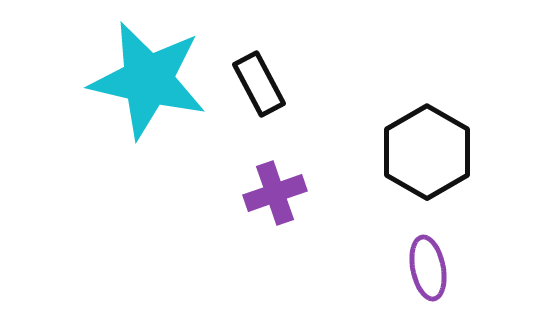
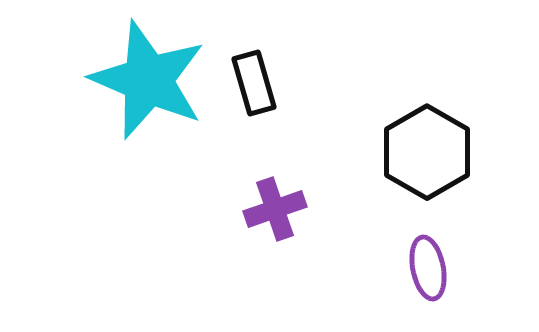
cyan star: rotated 10 degrees clockwise
black rectangle: moved 5 px left, 1 px up; rotated 12 degrees clockwise
purple cross: moved 16 px down
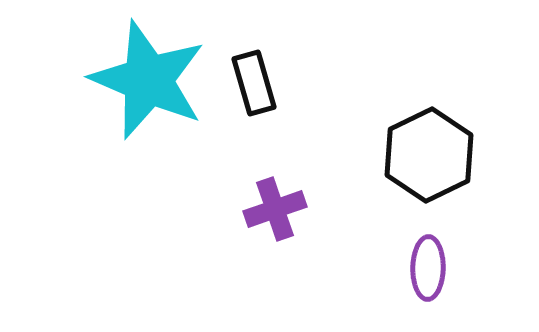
black hexagon: moved 2 px right, 3 px down; rotated 4 degrees clockwise
purple ellipse: rotated 12 degrees clockwise
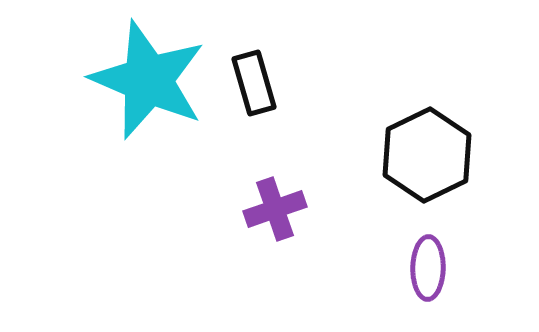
black hexagon: moved 2 px left
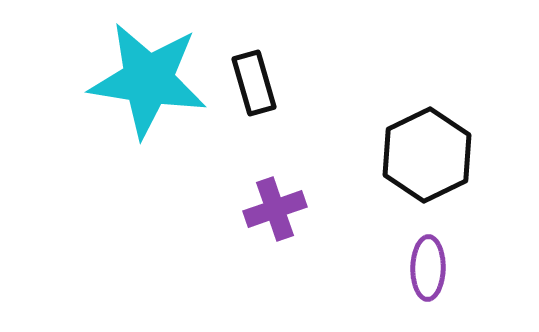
cyan star: rotated 14 degrees counterclockwise
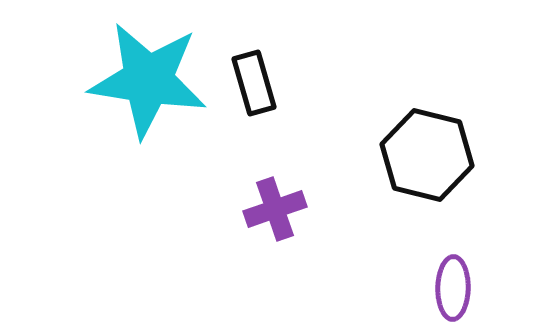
black hexagon: rotated 20 degrees counterclockwise
purple ellipse: moved 25 px right, 20 px down
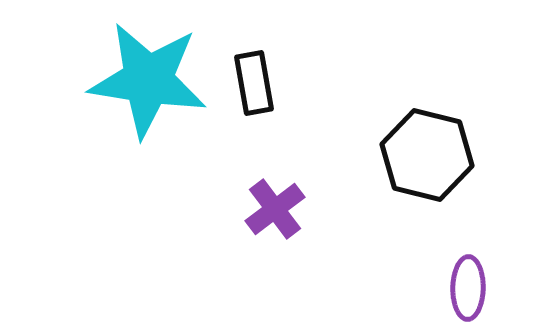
black rectangle: rotated 6 degrees clockwise
purple cross: rotated 18 degrees counterclockwise
purple ellipse: moved 15 px right
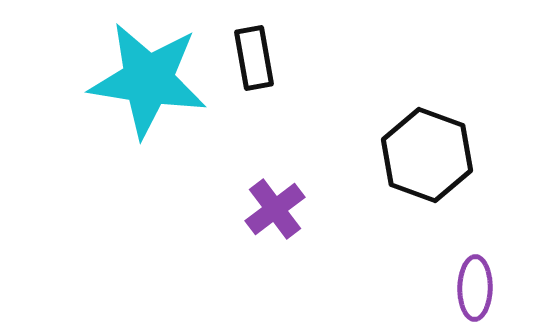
black rectangle: moved 25 px up
black hexagon: rotated 6 degrees clockwise
purple ellipse: moved 7 px right
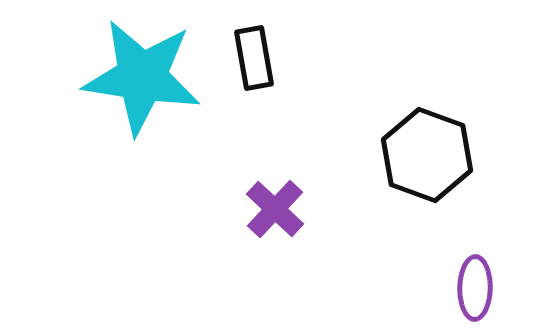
cyan star: moved 6 px left, 3 px up
purple cross: rotated 10 degrees counterclockwise
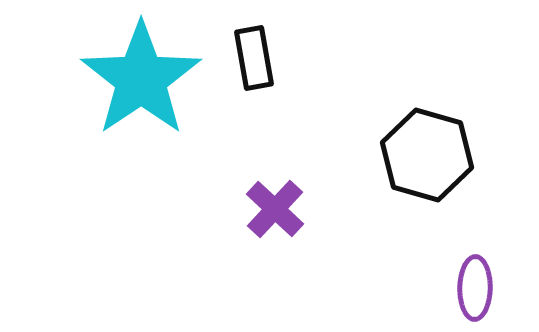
cyan star: moved 1 px left, 2 px down; rotated 29 degrees clockwise
black hexagon: rotated 4 degrees counterclockwise
